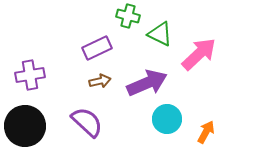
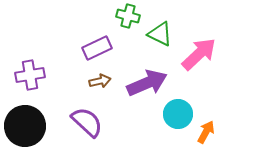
cyan circle: moved 11 px right, 5 px up
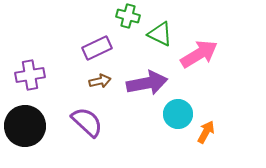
pink arrow: rotated 12 degrees clockwise
purple arrow: rotated 12 degrees clockwise
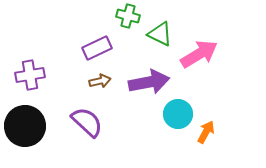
purple arrow: moved 2 px right, 1 px up
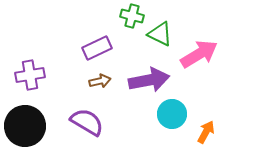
green cross: moved 4 px right
purple arrow: moved 2 px up
cyan circle: moved 6 px left
purple semicircle: rotated 12 degrees counterclockwise
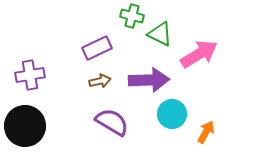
purple arrow: rotated 9 degrees clockwise
purple semicircle: moved 25 px right
